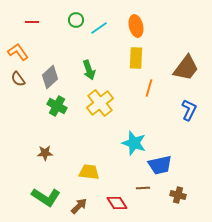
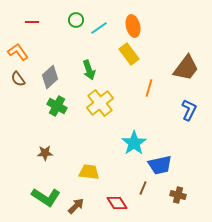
orange ellipse: moved 3 px left
yellow rectangle: moved 7 px left, 4 px up; rotated 40 degrees counterclockwise
cyan star: rotated 20 degrees clockwise
brown line: rotated 64 degrees counterclockwise
brown arrow: moved 3 px left
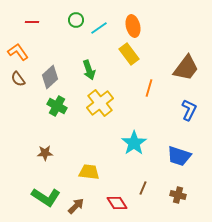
blue trapezoid: moved 19 px right, 9 px up; rotated 30 degrees clockwise
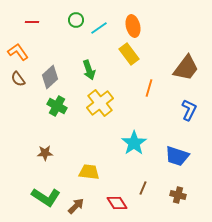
blue trapezoid: moved 2 px left
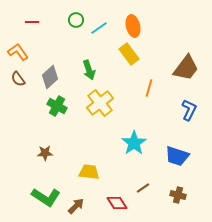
brown line: rotated 32 degrees clockwise
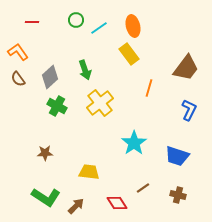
green arrow: moved 4 px left
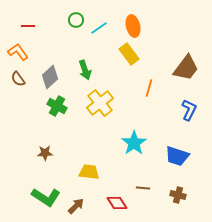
red line: moved 4 px left, 4 px down
brown line: rotated 40 degrees clockwise
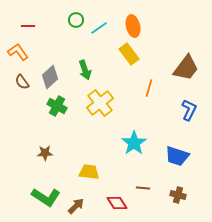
brown semicircle: moved 4 px right, 3 px down
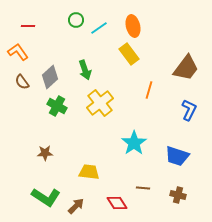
orange line: moved 2 px down
